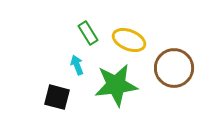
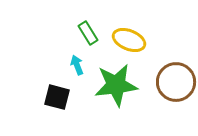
brown circle: moved 2 px right, 14 px down
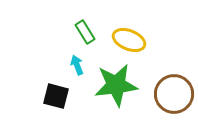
green rectangle: moved 3 px left, 1 px up
brown circle: moved 2 px left, 12 px down
black square: moved 1 px left, 1 px up
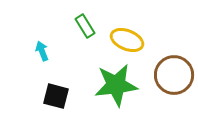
green rectangle: moved 6 px up
yellow ellipse: moved 2 px left
cyan arrow: moved 35 px left, 14 px up
brown circle: moved 19 px up
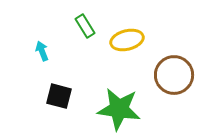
yellow ellipse: rotated 36 degrees counterclockwise
green star: moved 3 px right, 24 px down; rotated 15 degrees clockwise
black square: moved 3 px right
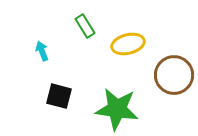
yellow ellipse: moved 1 px right, 4 px down
green star: moved 2 px left
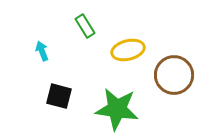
yellow ellipse: moved 6 px down
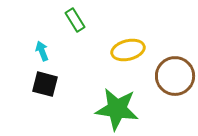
green rectangle: moved 10 px left, 6 px up
brown circle: moved 1 px right, 1 px down
black square: moved 14 px left, 12 px up
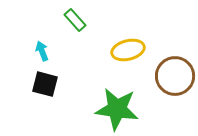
green rectangle: rotated 10 degrees counterclockwise
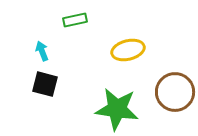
green rectangle: rotated 60 degrees counterclockwise
brown circle: moved 16 px down
